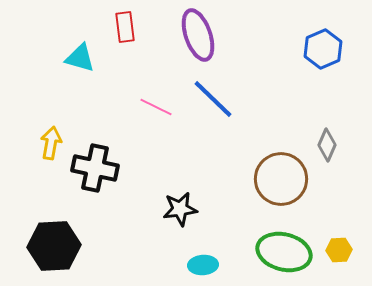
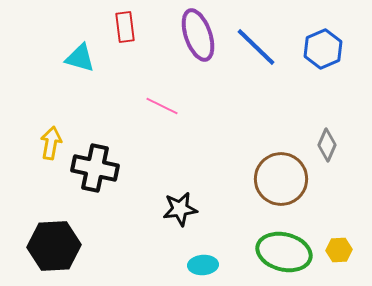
blue line: moved 43 px right, 52 px up
pink line: moved 6 px right, 1 px up
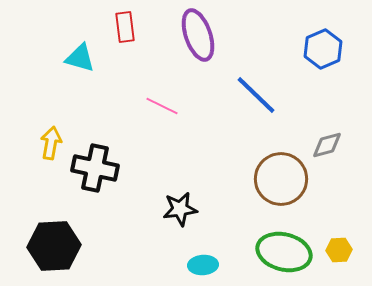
blue line: moved 48 px down
gray diamond: rotated 52 degrees clockwise
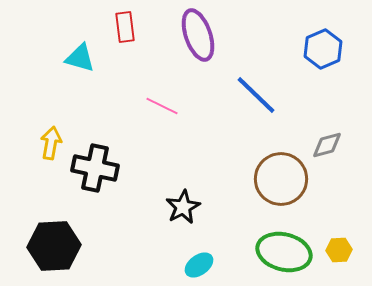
black star: moved 3 px right, 2 px up; rotated 20 degrees counterclockwise
cyan ellipse: moved 4 px left; rotated 32 degrees counterclockwise
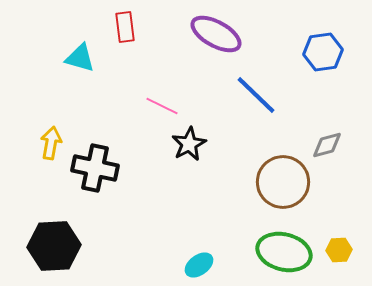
purple ellipse: moved 18 px right, 1 px up; rotated 42 degrees counterclockwise
blue hexagon: moved 3 px down; rotated 15 degrees clockwise
brown circle: moved 2 px right, 3 px down
black star: moved 6 px right, 63 px up
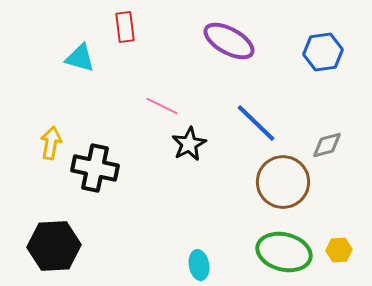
purple ellipse: moved 13 px right, 7 px down
blue line: moved 28 px down
cyan ellipse: rotated 64 degrees counterclockwise
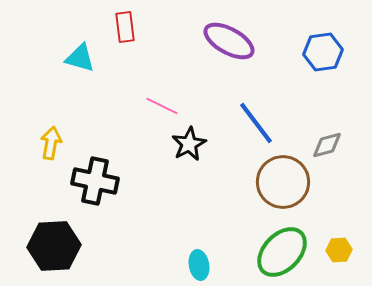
blue line: rotated 9 degrees clockwise
black cross: moved 13 px down
green ellipse: moved 2 px left; rotated 60 degrees counterclockwise
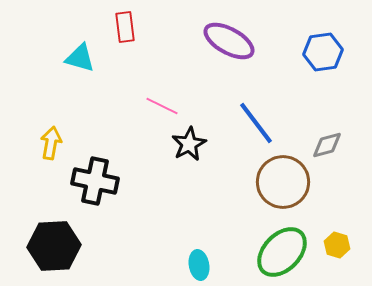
yellow hexagon: moved 2 px left, 5 px up; rotated 20 degrees clockwise
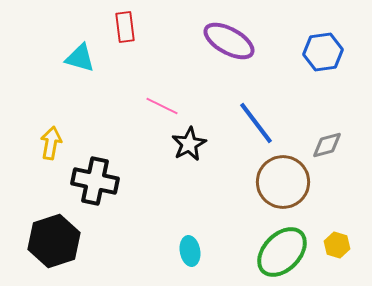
black hexagon: moved 5 px up; rotated 15 degrees counterclockwise
cyan ellipse: moved 9 px left, 14 px up
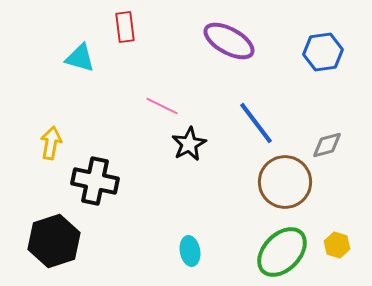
brown circle: moved 2 px right
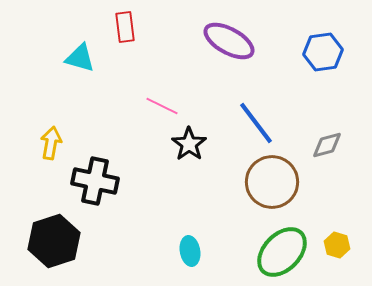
black star: rotated 8 degrees counterclockwise
brown circle: moved 13 px left
